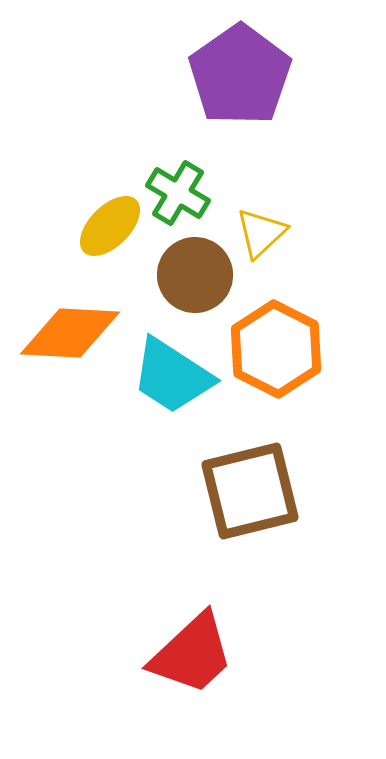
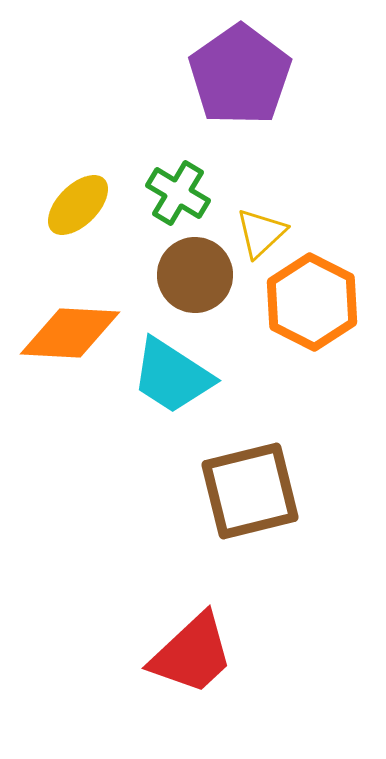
yellow ellipse: moved 32 px left, 21 px up
orange hexagon: moved 36 px right, 47 px up
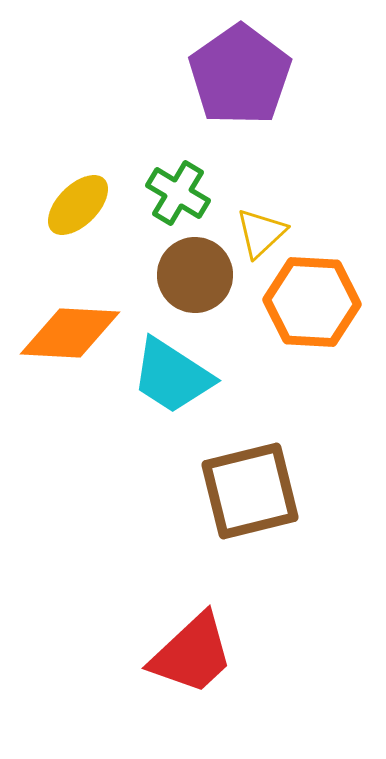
orange hexagon: rotated 24 degrees counterclockwise
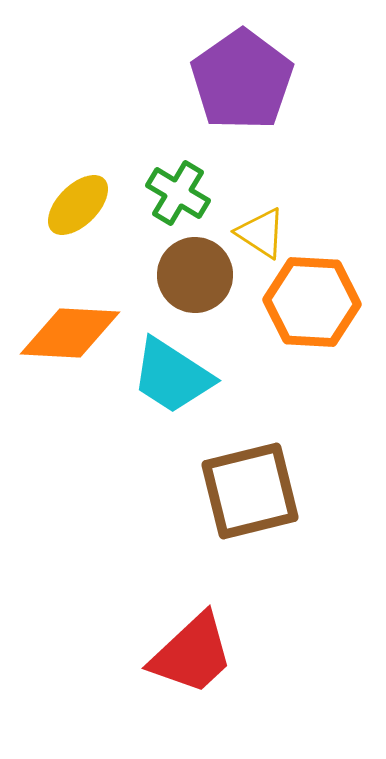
purple pentagon: moved 2 px right, 5 px down
yellow triangle: rotated 44 degrees counterclockwise
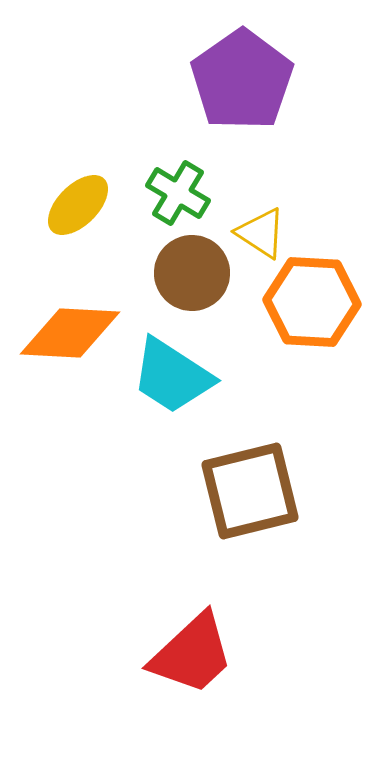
brown circle: moved 3 px left, 2 px up
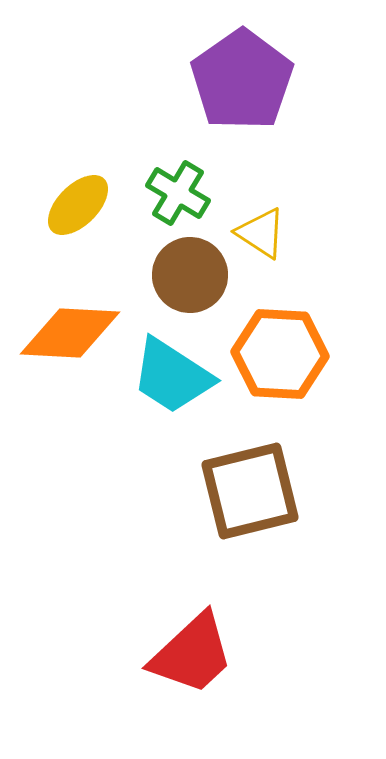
brown circle: moved 2 px left, 2 px down
orange hexagon: moved 32 px left, 52 px down
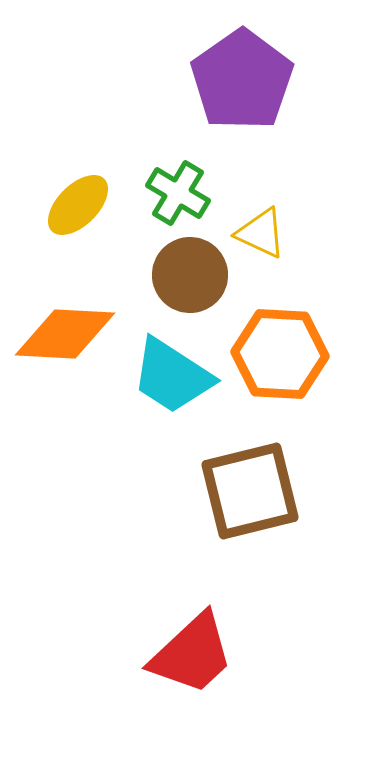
yellow triangle: rotated 8 degrees counterclockwise
orange diamond: moved 5 px left, 1 px down
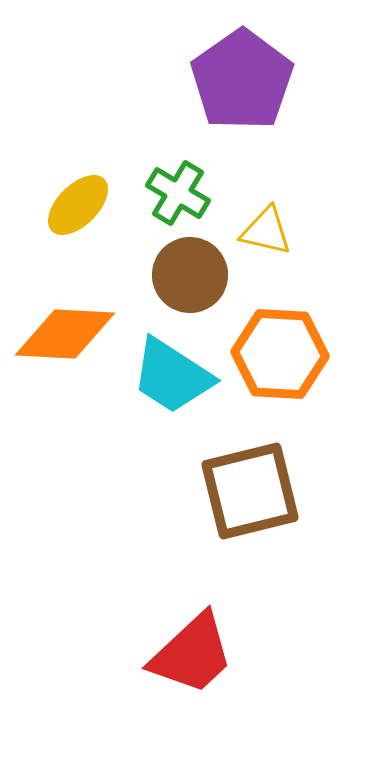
yellow triangle: moved 5 px right, 2 px up; rotated 12 degrees counterclockwise
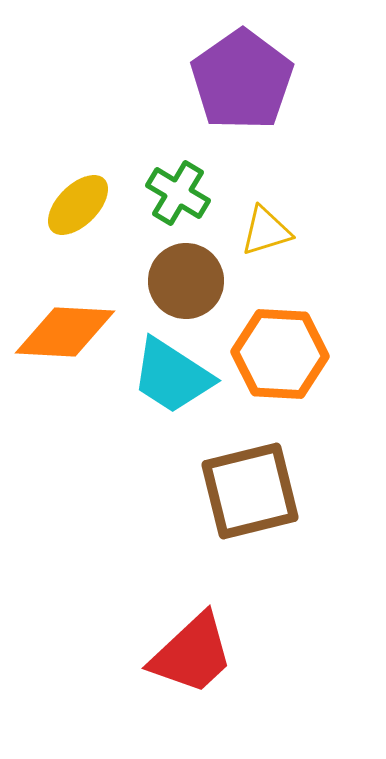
yellow triangle: rotated 30 degrees counterclockwise
brown circle: moved 4 px left, 6 px down
orange diamond: moved 2 px up
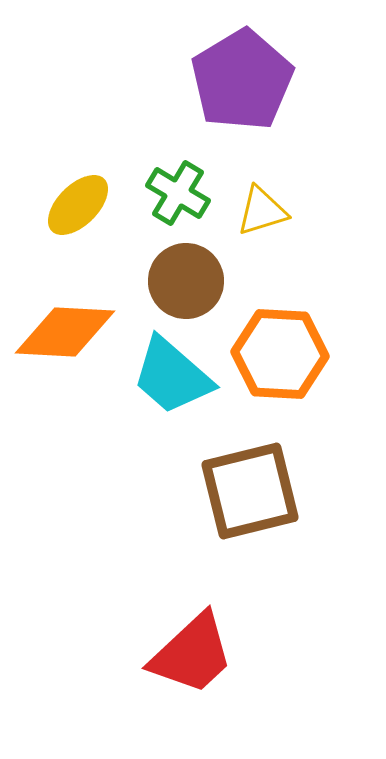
purple pentagon: rotated 4 degrees clockwise
yellow triangle: moved 4 px left, 20 px up
cyan trapezoid: rotated 8 degrees clockwise
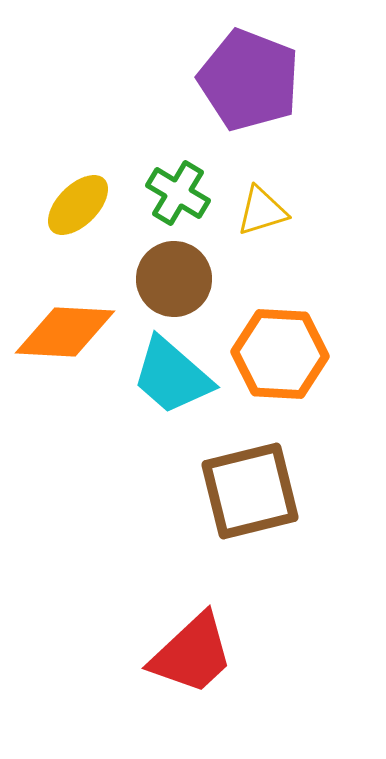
purple pentagon: moved 7 px right; rotated 20 degrees counterclockwise
brown circle: moved 12 px left, 2 px up
